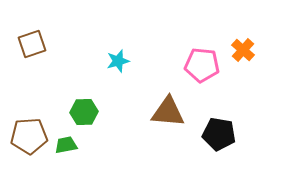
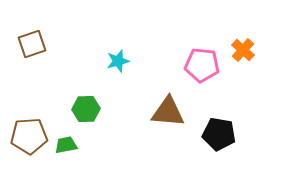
green hexagon: moved 2 px right, 3 px up
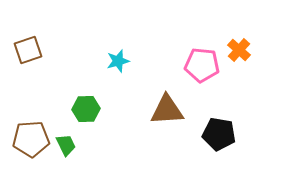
brown square: moved 4 px left, 6 px down
orange cross: moved 4 px left
brown triangle: moved 1 px left, 2 px up; rotated 9 degrees counterclockwise
brown pentagon: moved 2 px right, 3 px down
green trapezoid: rotated 75 degrees clockwise
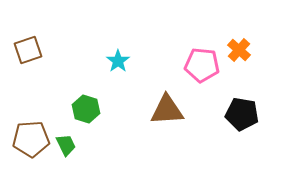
cyan star: rotated 20 degrees counterclockwise
green hexagon: rotated 20 degrees clockwise
black pentagon: moved 23 px right, 20 px up
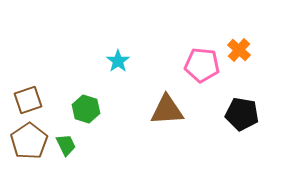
brown square: moved 50 px down
brown pentagon: moved 2 px left, 2 px down; rotated 30 degrees counterclockwise
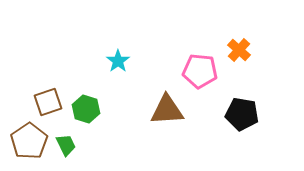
pink pentagon: moved 2 px left, 6 px down
brown square: moved 20 px right, 2 px down
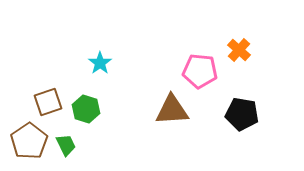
cyan star: moved 18 px left, 2 px down
brown triangle: moved 5 px right
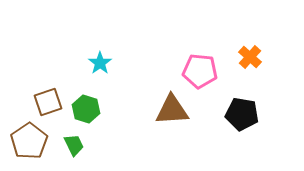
orange cross: moved 11 px right, 7 px down
green trapezoid: moved 8 px right
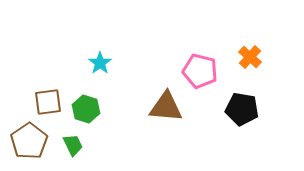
pink pentagon: rotated 8 degrees clockwise
brown square: rotated 12 degrees clockwise
brown triangle: moved 6 px left, 3 px up; rotated 9 degrees clockwise
black pentagon: moved 5 px up
green trapezoid: moved 1 px left
